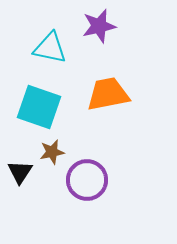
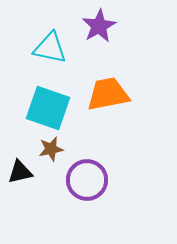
purple star: rotated 16 degrees counterclockwise
cyan square: moved 9 px right, 1 px down
brown star: moved 1 px left, 3 px up
black triangle: rotated 44 degrees clockwise
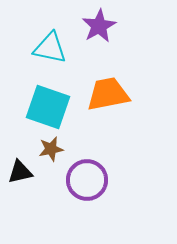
cyan square: moved 1 px up
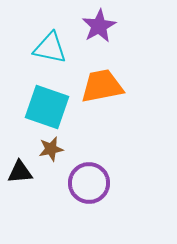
orange trapezoid: moved 6 px left, 8 px up
cyan square: moved 1 px left
black triangle: rotated 8 degrees clockwise
purple circle: moved 2 px right, 3 px down
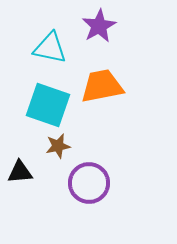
cyan square: moved 1 px right, 2 px up
brown star: moved 7 px right, 3 px up
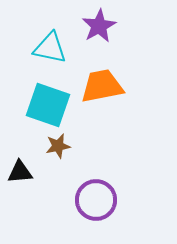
purple circle: moved 7 px right, 17 px down
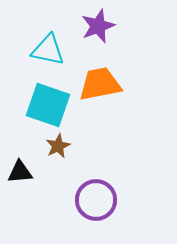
purple star: moved 1 px left; rotated 8 degrees clockwise
cyan triangle: moved 2 px left, 2 px down
orange trapezoid: moved 2 px left, 2 px up
brown star: rotated 15 degrees counterclockwise
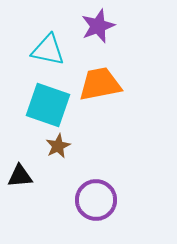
black triangle: moved 4 px down
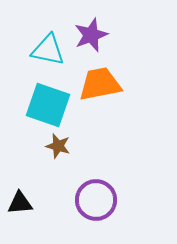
purple star: moved 7 px left, 9 px down
brown star: rotated 30 degrees counterclockwise
black triangle: moved 27 px down
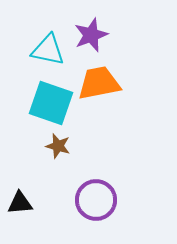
orange trapezoid: moved 1 px left, 1 px up
cyan square: moved 3 px right, 2 px up
